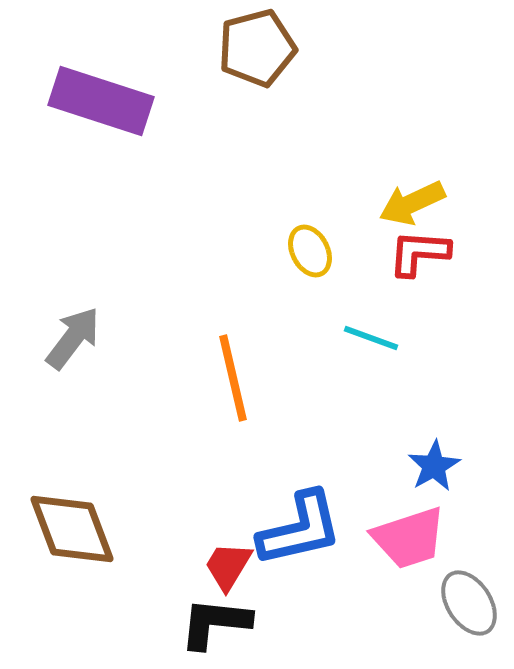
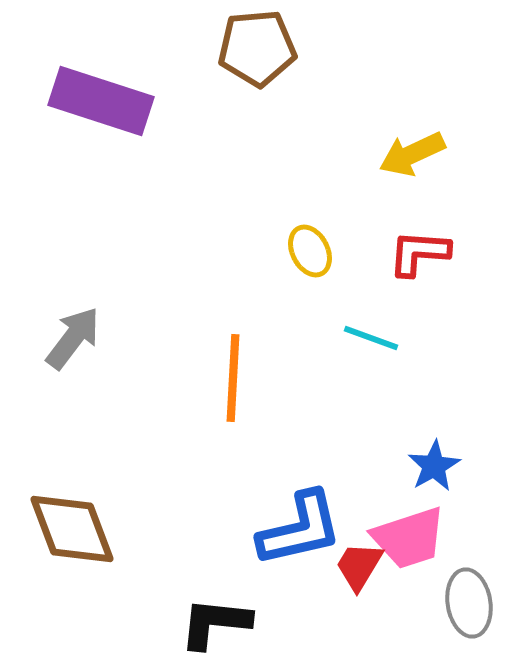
brown pentagon: rotated 10 degrees clockwise
yellow arrow: moved 49 px up
orange line: rotated 16 degrees clockwise
red trapezoid: moved 131 px right
gray ellipse: rotated 24 degrees clockwise
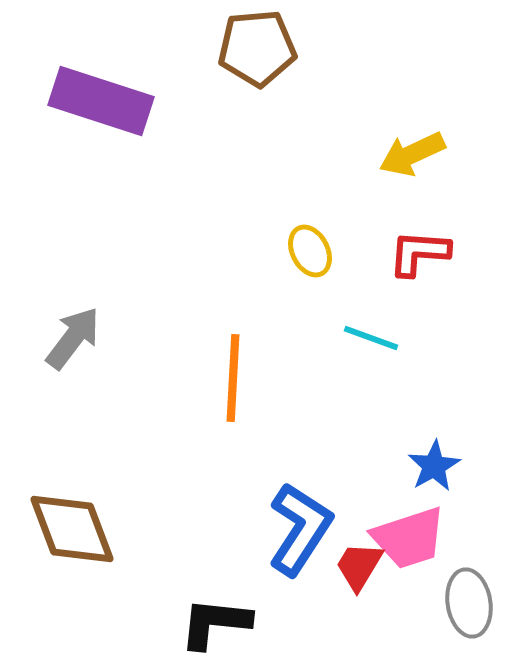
blue L-shape: rotated 44 degrees counterclockwise
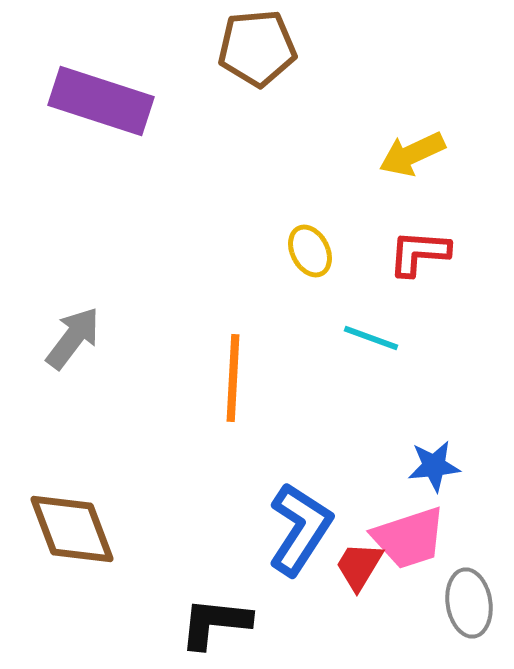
blue star: rotated 24 degrees clockwise
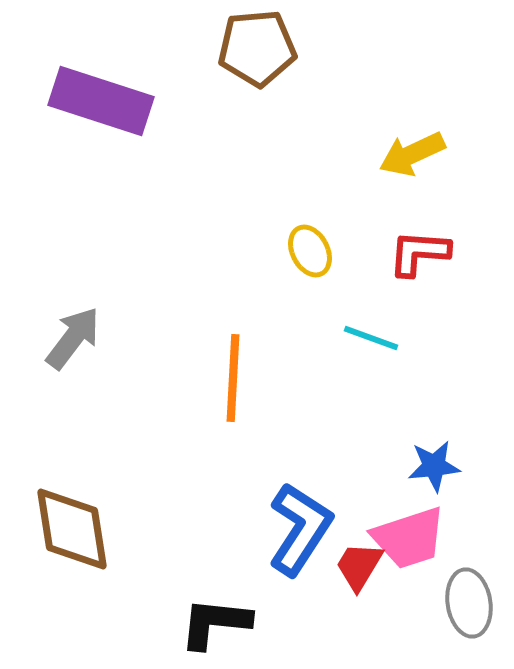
brown diamond: rotated 12 degrees clockwise
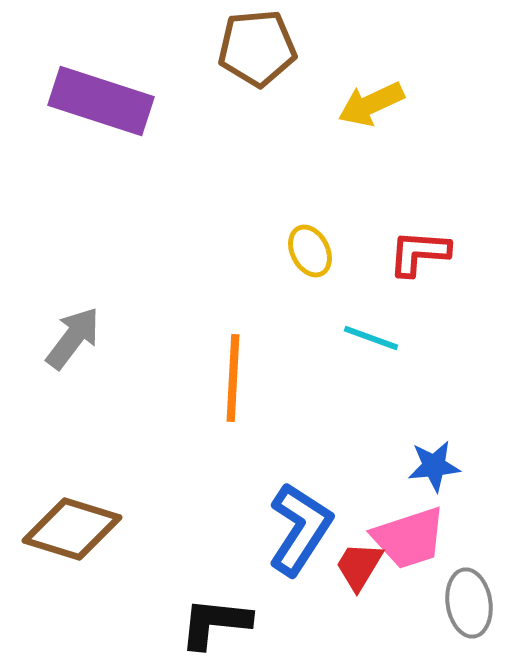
yellow arrow: moved 41 px left, 50 px up
brown diamond: rotated 64 degrees counterclockwise
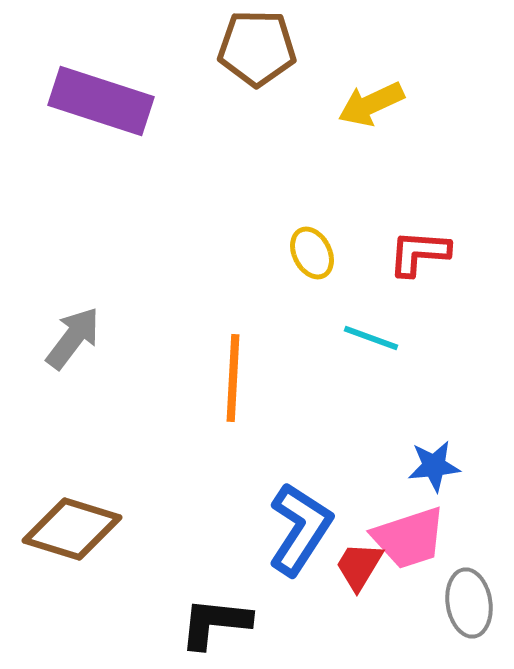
brown pentagon: rotated 6 degrees clockwise
yellow ellipse: moved 2 px right, 2 px down
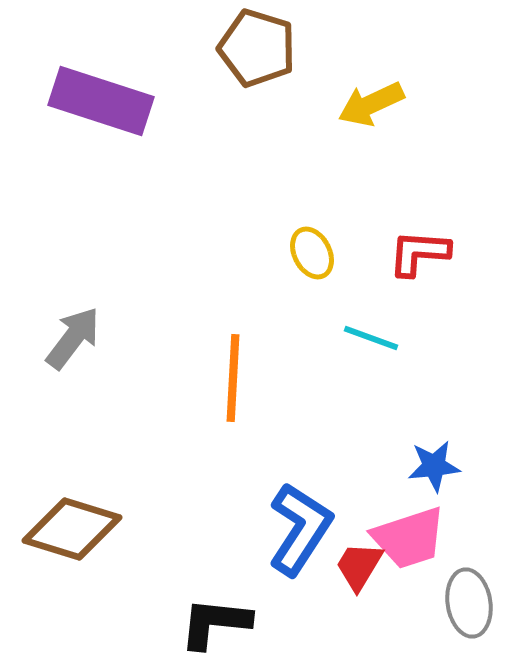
brown pentagon: rotated 16 degrees clockwise
